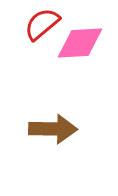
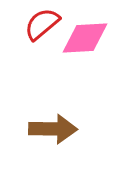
pink diamond: moved 5 px right, 5 px up
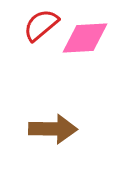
red semicircle: moved 1 px left, 1 px down
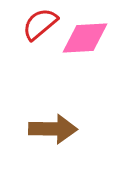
red semicircle: moved 1 px left, 1 px up
